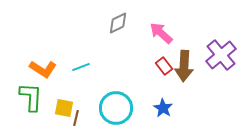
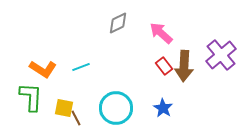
brown line: rotated 42 degrees counterclockwise
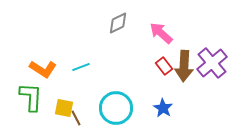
purple cross: moved 9 px left, 8 px down
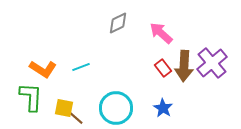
red rectangle: moved 1 px left, 2 px down
brown line: rotated 21 degrees counterclockwise
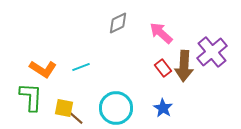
purple cross: moved 11 px up
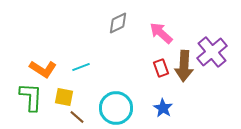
red rectangle: moved 2 px left; rotated 18 degrees clockwise
yellow square: moved 11 px up
brown line: moved 1 px right, 1 px up
